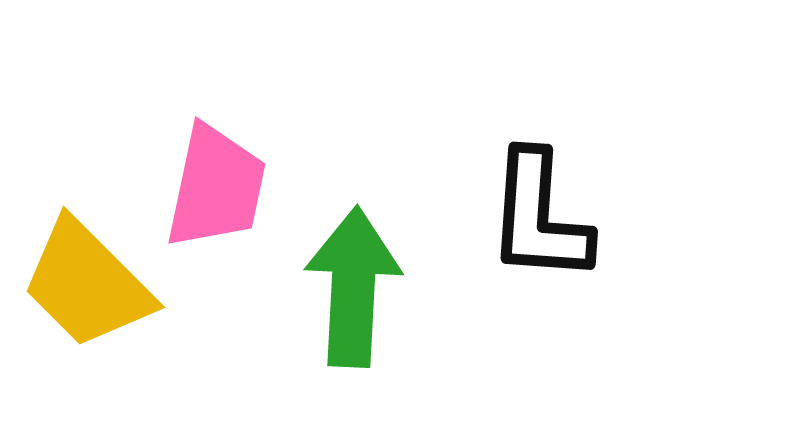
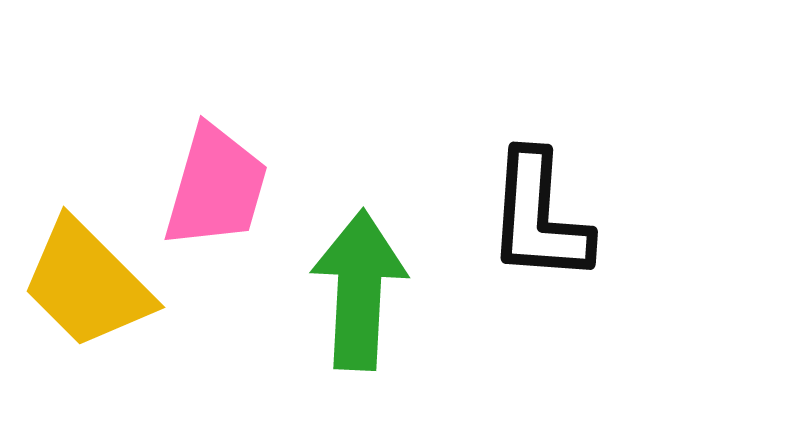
pink trapezoid: rotated 4 degrees clockwise
green arrow: moved 6 px right, 3 px down
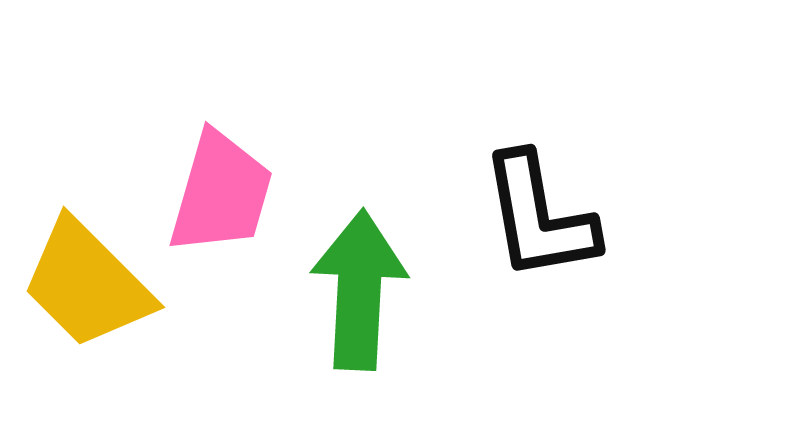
pink trapezoid: moved 5 px right, 6 px down
black L-shape: rotated 14 degrees counterclockwise
